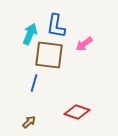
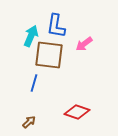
cyan arrow: moved 1 px right, 2 px down
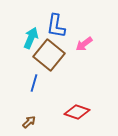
cyan arrow: moved 2 px down
brown square: rotated 32 degrees clockwise
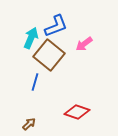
blue L-shape: rotated 120 degrees counterclockwise
blue line: moved 1 px right, 1 px up
brown arrow: moved 2 px down
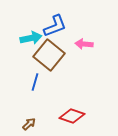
blue L-shape: moved 1 px left
cyan arrow: rotated 55 degrees clockwise
pink arrow: rotated 42 degrees clockwise
red diamond: moved 5 px left, 4 px down
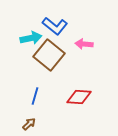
blue L-shape: rotated 60 degrees clockwise
blue line: moved 14 px down
red diamond: moved 7 px right, 19 px up; rotated 15 degrees counterclockwise
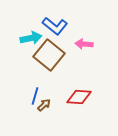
brown arrow: moved 15 px right, 19 px up
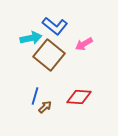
pink arrow: rotated 36 degrees counterclockwise
brown arrow: moved 1 px right, 2 px down
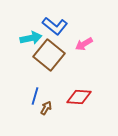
brown arrow: moved 1 px right, 1 px down; rotated 16 degrees counterclockwise
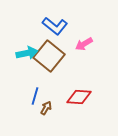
cyan arrow: moved 4 px left, 15 px down
brown square: moved 1 px down
